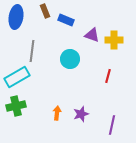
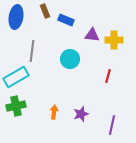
purple triangle: rotated 14 degrees counterclockwise
cyan rectangle: moved 1 px left
orange arrow: moved 3 px left, 1 px up
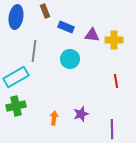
blue rectangle: moved 7 px down
gray line: moved 2 px right
red line: moved 8 px right, 5 px down; rotated 24 degrees counterclockwise
orange arrow: moved 6 px down
purple line: moved 4 px down; rotated 12 degrees counterclockwise
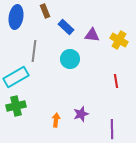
blue rectangle: rotated 21 degrees clockwise
yellow cross: moved 5 px right; rotated 30 degrees clockwise
orange arrow: moved 2 px right, 2 px down
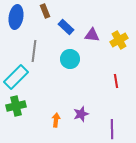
yellow cross: rotated 30 degrees clockwise
cyan rectangle: rotated 15 degrees counterclockwise
